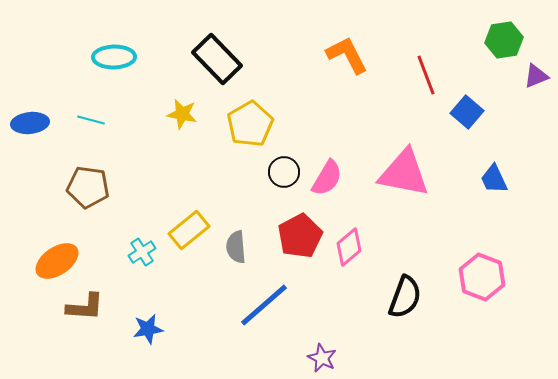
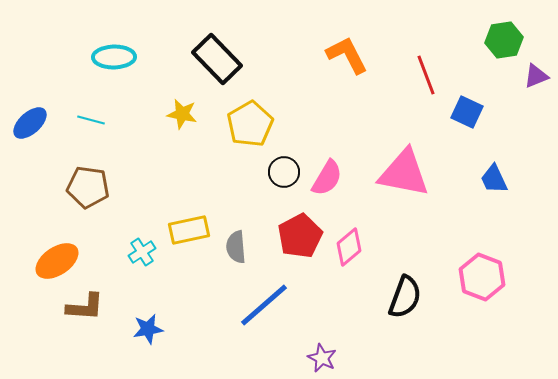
blue square: rotated 16 degrees counterclockwise
blue ellipse: rotated 36 degrees counterclockwise
yellow rectangle: rotated 27 degrees clockwise
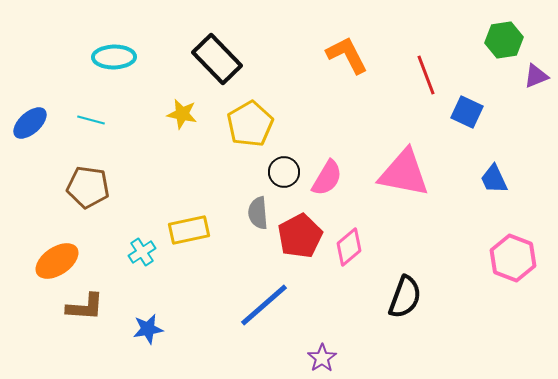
gray semicircle: moved 22 px right, 34 px up
pink hexagon: moved 31 px right, 19 px up
purple star: rotated 12 degrees clockwise
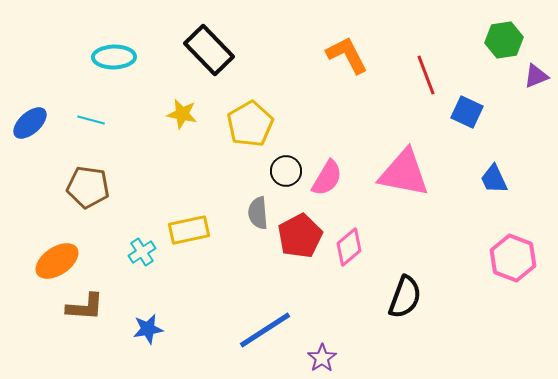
black rectangle: moved 8 px left, 9 px up
black circle: moved 2 px right, 1 px up
blue line: moved 1 px right, 25 px down; rotated 8 degrees clockwise
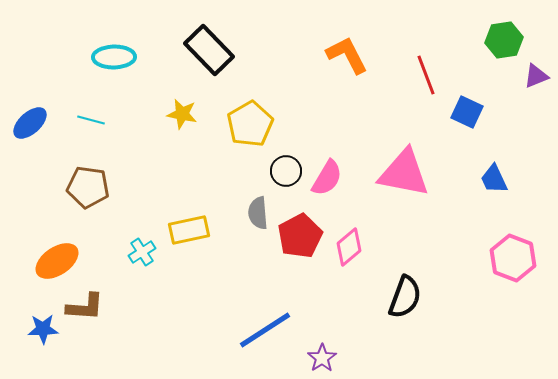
blue star: moved 105 px left; rotated 8 degrees clockwise
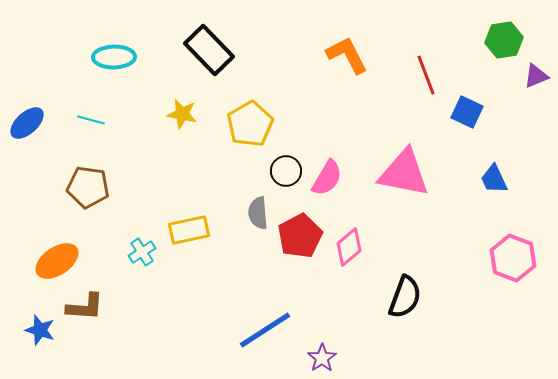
blue ellipse: moved 3 px left
blue star: moved 3 px left, 1 px down; rotated 20 degrees clockwise
